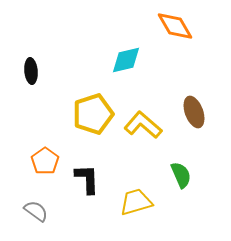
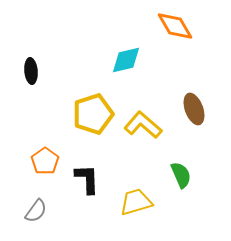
brown ellipse: moved 3 px up
gray semicircle: rotated 90 degrees clockwise
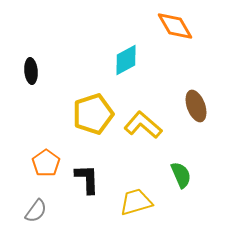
cyan diamond: rotated 16 degrees counterclockwise
brown ellipse: moved 2 px right, 3 px up
orange pentagon: moved 1 px right, 2 px down
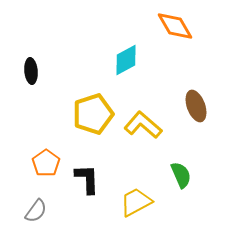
yellow trapezoid: rotated 12 degrees counterclockwise
